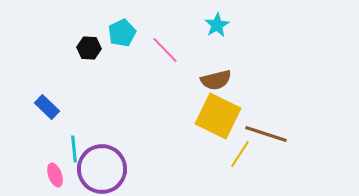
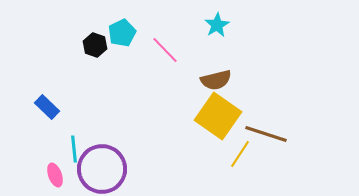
black hexagon: moved 6 px right, 3 px up; rotated 15 degrees clockwise
yellow square: rotated 9 degrees clockwise
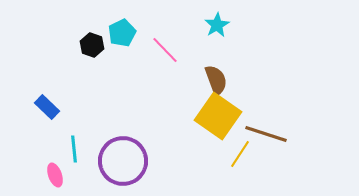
black hexagon: moved 3 px left
brown semicircle: rotated 96 degrees counterclockwise
purple circle: moved 21 px right, 8 px up
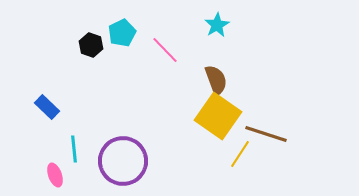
black hexagon: moved 1 px left
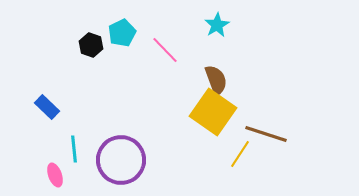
yellow square: moved 5 px left, 4 px up
purple circle: moved 2 px left, 1 px up
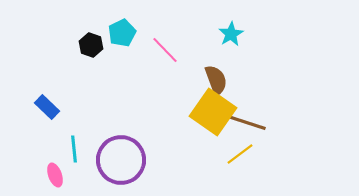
cyan star: moved 14 px right, 9 px down
brown line: moved 21 px left, 12 px up
yellow line: rotated 20 degrees clockwise
